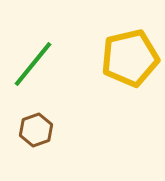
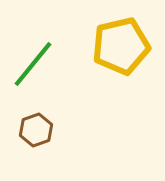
yellow pentagon: moved 9 px left, 12 px up
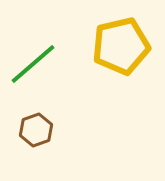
green line: rotated 10 degrees clockwise
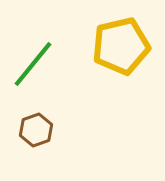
green line: rotated 10 degrees counterclockwise
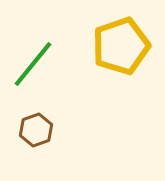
yellow pentagon: rotated 6 degrees counterclockwise
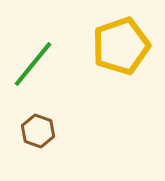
brown hexagon: moved 2 px right, 1 px down; rotated 20 degrees counterclockwise
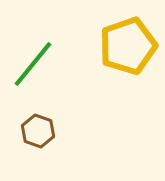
yellow pentagon: moved 7 px right
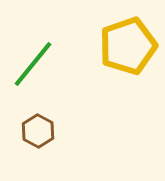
brown hexagon: rotated 8 degrees clockwise
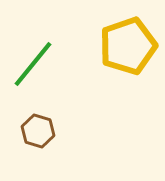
brown hexagon: rotated 12 degrees counterclockwise
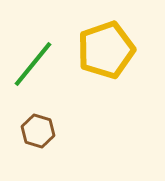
yellow pentagon: moved 22 px left, 4 px down
